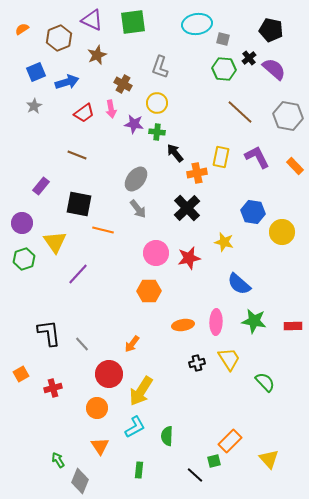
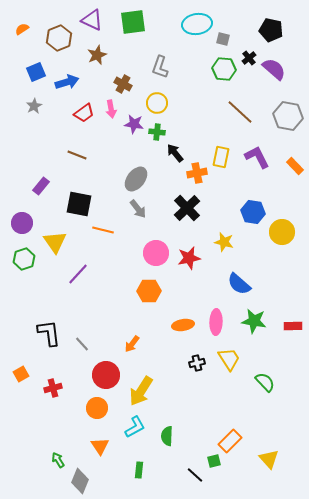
red circle at (109, 374): moved 3 px left, 1 px down
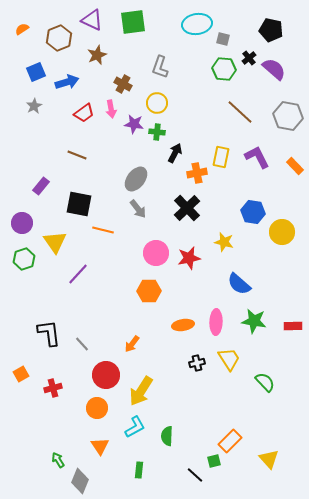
black arrow at (175, 153): rotated 66 degrees clockwise
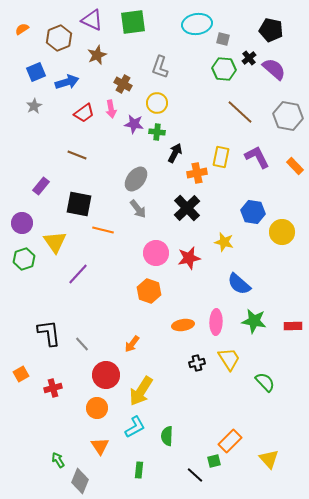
orange hexagon at (149, 291): rotated 20 degrees clockwise
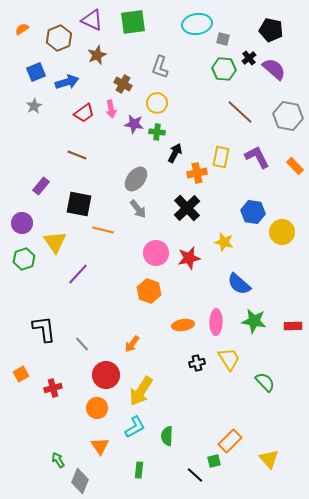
black L-shape at (49, 333): moved 5 px left, 4 px up
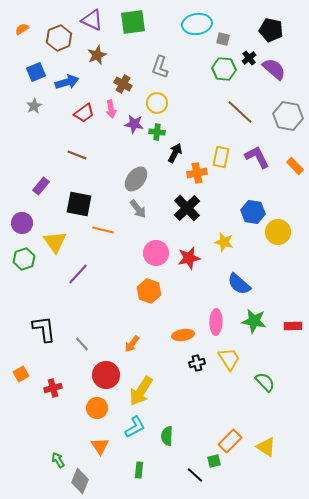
yellow circle at (282, 232): moved 4 px left
orange ellipse at (183, 325): moved 10 px down
yellow triangle at (269, 459): moved 3 px left, 12 px up; rotated 15 degrees counterclockwise
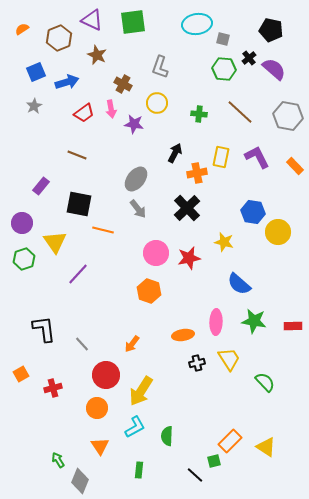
brown star at (97, 55): rotated 24 degrees counterclockwise
green cross at (157, 132): moved 42 px right, 18 px up
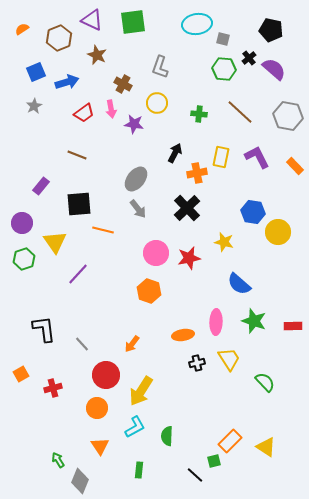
black square at (79, 204): rotated 16 degrees counterclockwise
green star at (254, 321): rotated 10 degrees clockwise
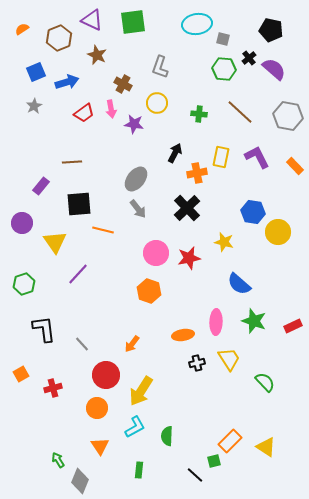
brown line at (77, 155): moved 5 px left, 7 px down; rotated 24 degrees counterclockwise
green hexagon at (24, 259): moved 25 px down
red rectangle at (293, 326): rotated 24 degrees counterclockwise
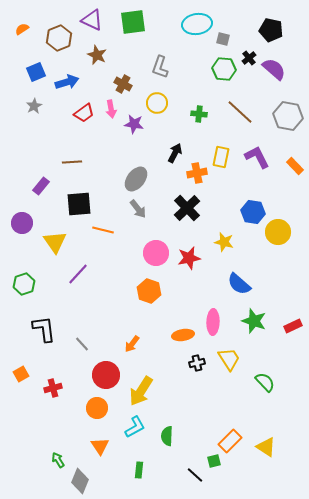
pink ellipse at (216, 322): moved 3 px left
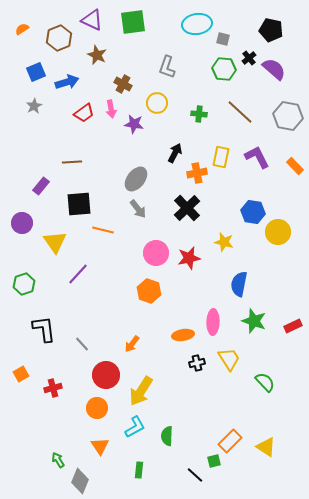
gray L-shape at (160, 67): moved 7 px right
blue semicircle at (239, 284): rotated 60 degrees clockwise
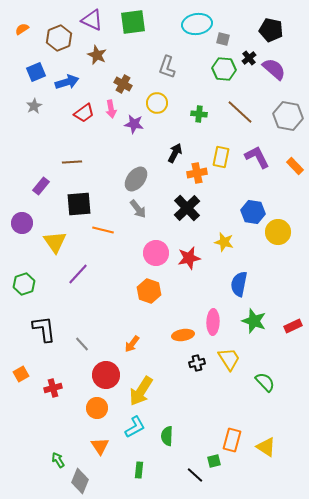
orange rectangle at (230, 441): moved 2 px right, 1 px up; rotated 30 degrees counterclockwise
